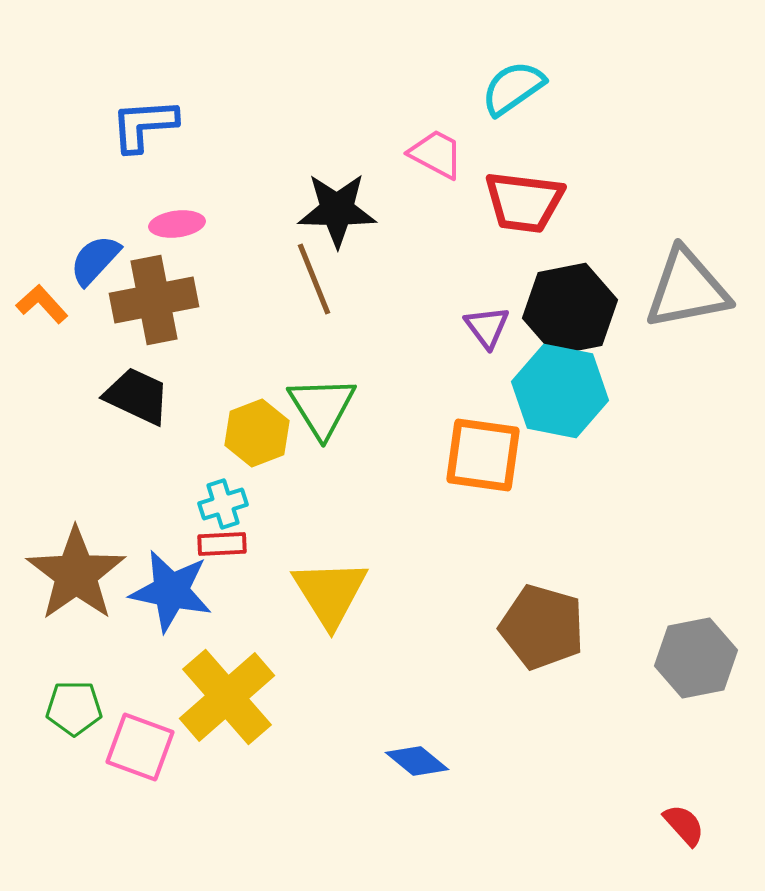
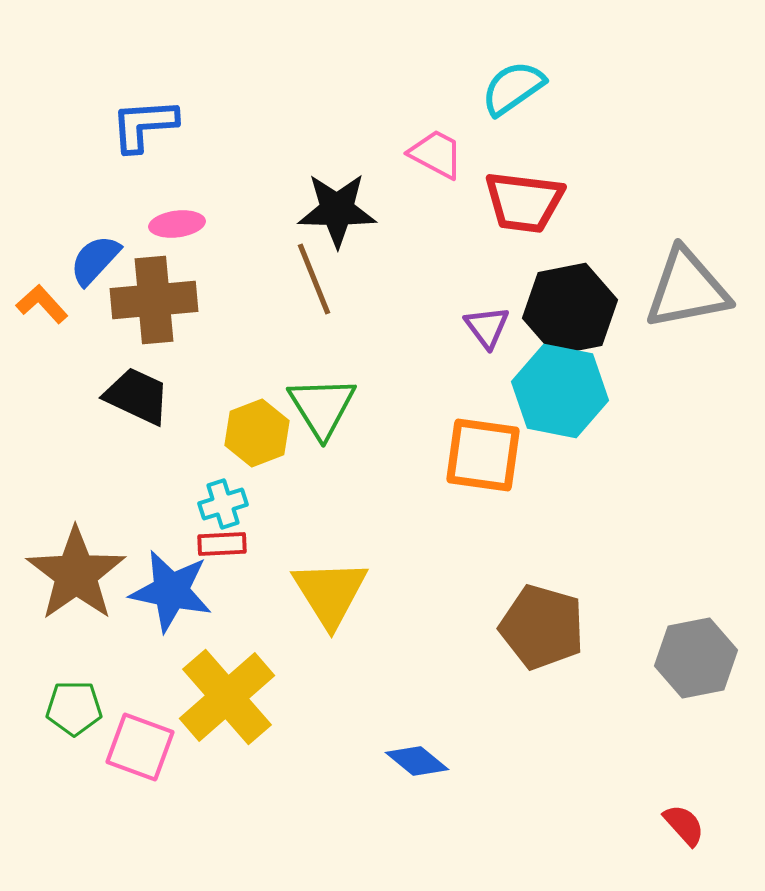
brown cross: rotated 6 degrees clockwise
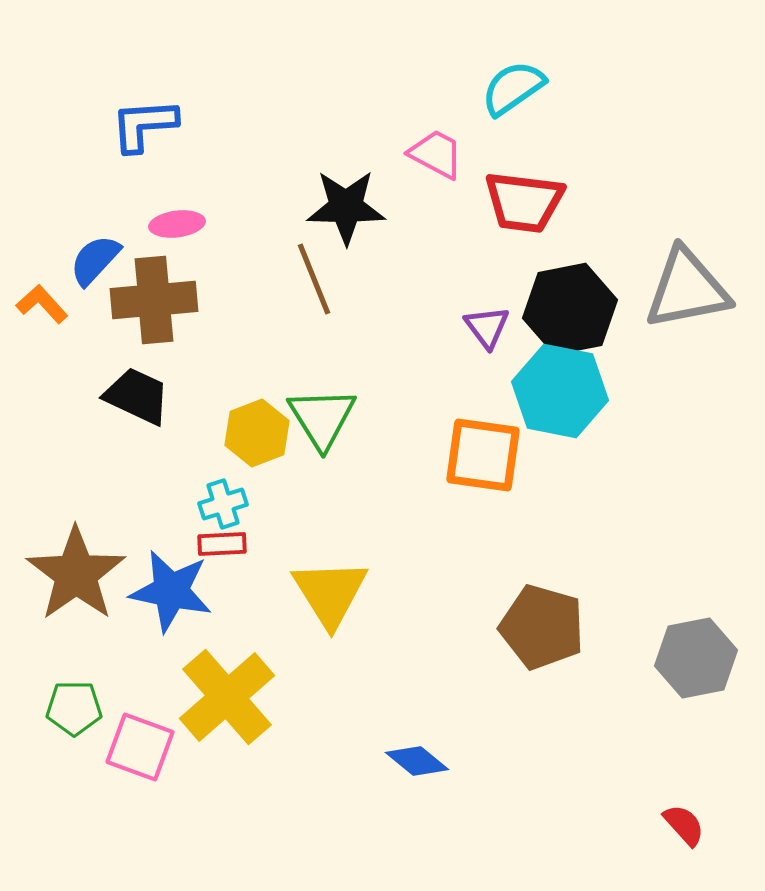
black star: moved 9 px right, 3 px up
green triangle: moved 11 px down
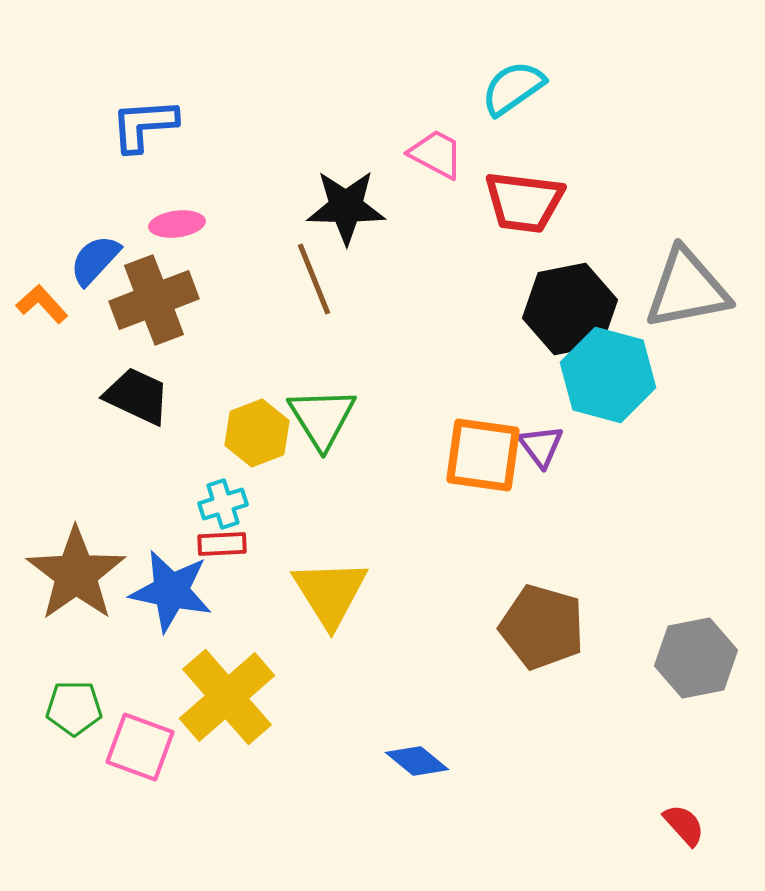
brown cross: rotated 16 degrees counterclockwise
purple triangle: moved 54 px right, 119 px down
cyan hexagon: moved 48 px right, 16 px up; rotated 4 degrees clockwise
